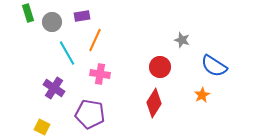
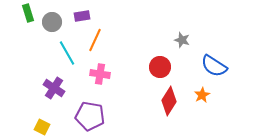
red diamond: moved 15 px right, 2 px up
purple pentagon: moved 2 px down
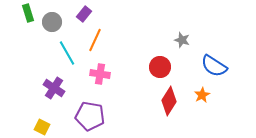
purple rectangle: moved 2 px right, 2 px up; rotated 42 degrees counterclockwise
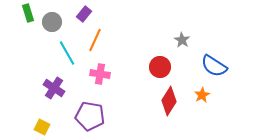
gray star: rotated 14 degrees clockwise
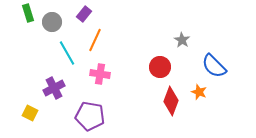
blue semicircle: rotated 12 degrees clockwise
purple cross: rotated 30 degrees clockwise
orange star: moved 3 px left, 3 px up; rotated 21 degrees counterclockwise
red diamond: moved 2 px right; rotated 12 degrees counterclockwise
yellow square: moved 12 px left, 14 px up
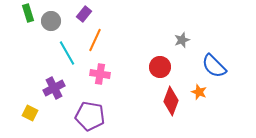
gray circle: moved 1 px left, 1 px up
gray star: rotated 21 degrees clockwise
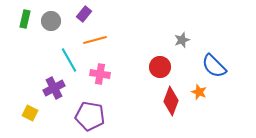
green rectangle: moved 3 px left, 6 px down; rotated 30 degrees clockwise
orange line: rotated 50 degrees clockwise
cyan line: moved 2 px right, 7 px down
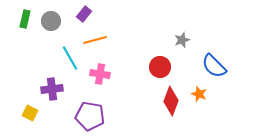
cyan line: moved 1 px right, 2 px up
purple cross: moved 2 px left, 1 px down; rotated 20 degrees clockwise
orange star: moved 2 px down
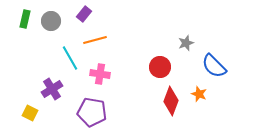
gray star: moved 4 px right, 3 px down
purple cross: rotated 25 degrees counterclockwise
purple pentagon: moved 2 px right, 4 px up
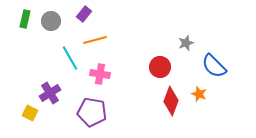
purple cross: moved 2 px left, 4 px down
